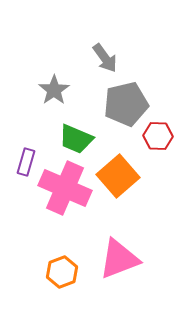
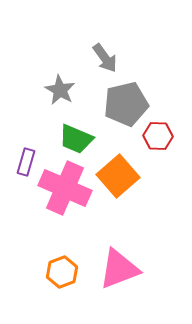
gray star: moved 6 px right; rotated 8 degrees counterclockwise
pink triangle: moved 10 px down
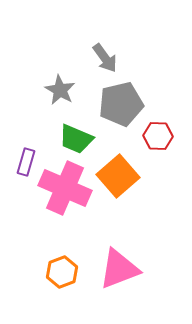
gray pentagon: moved 5 px left
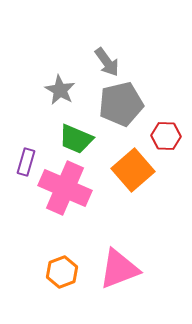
gray arrow: moved 2 px right, 4 px down
red hexagon: moved 8 px right
orange square: moved 15 px right, 6 px up
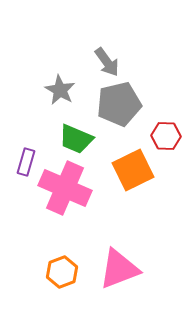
gray pentagon: moved 2 px left
orange square: rotated 15 degrees clockwise
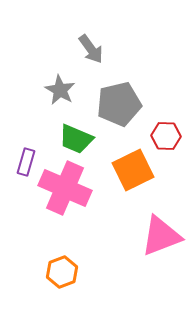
gray arrow: moved 16 px left, 13 px up
pink triangle: moved 42 px right, 33 px up
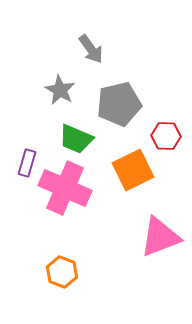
purple rectangle: moved 1 px right, 1 px down
pink triangle: moved 1 px left, 1 px down
orange hexagon: rotated 20 degrees counterclockwise
